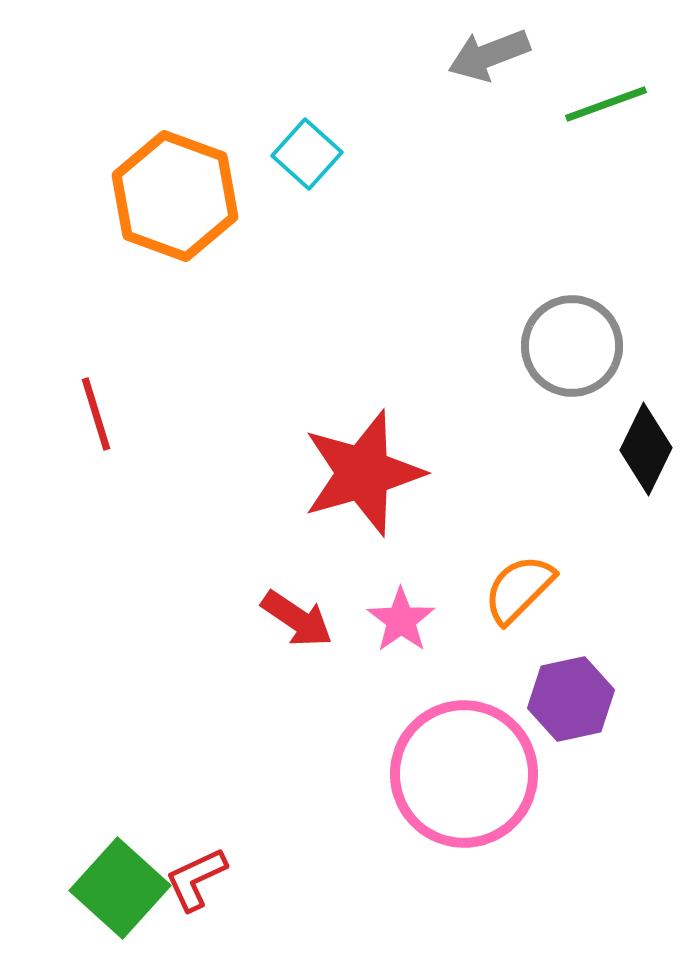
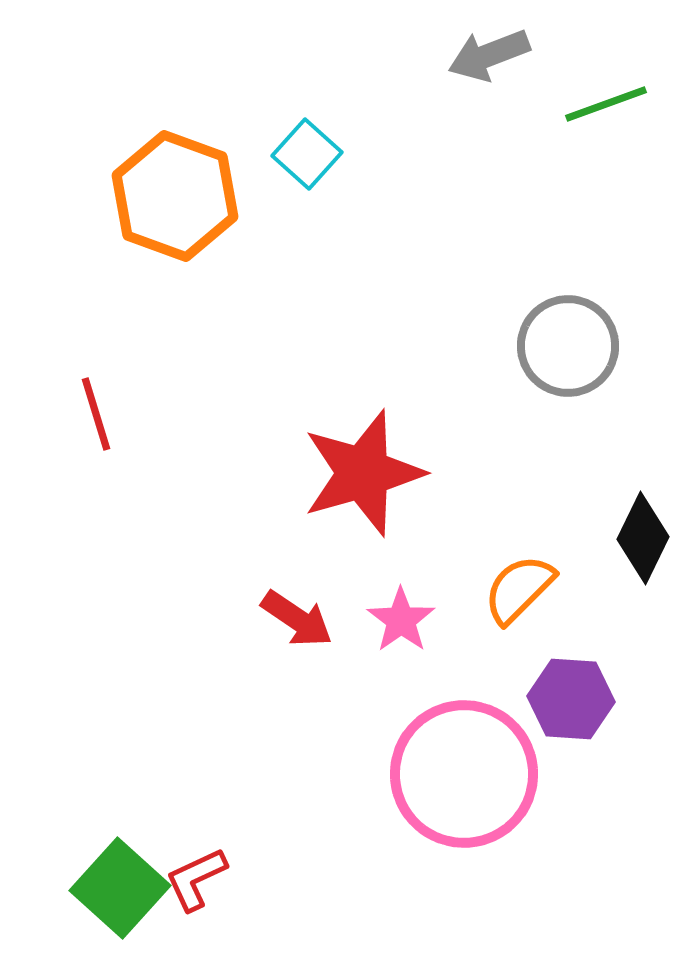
gray circle: moved 4 px left
black diamond: moved 3 px left, 89 px down
purple hexagon: rotated 16 degrees clockwise
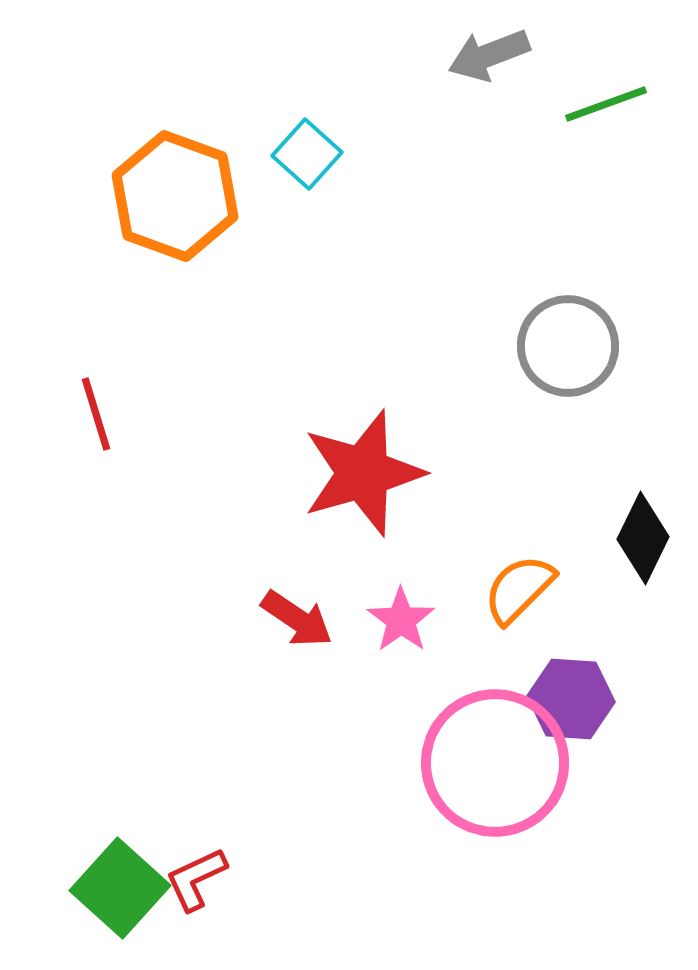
pink circle: moved 31 px right, 11 px up
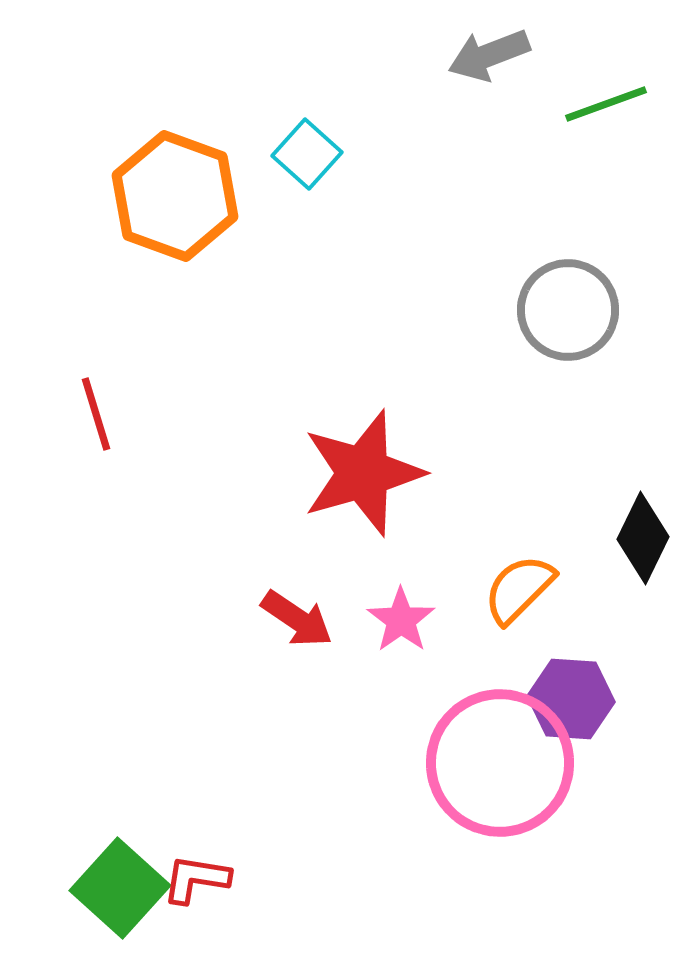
gray circle: moved 36 px up
pink circle: moved 5 px right
red L-shape: rotated 34 degrees clockwise
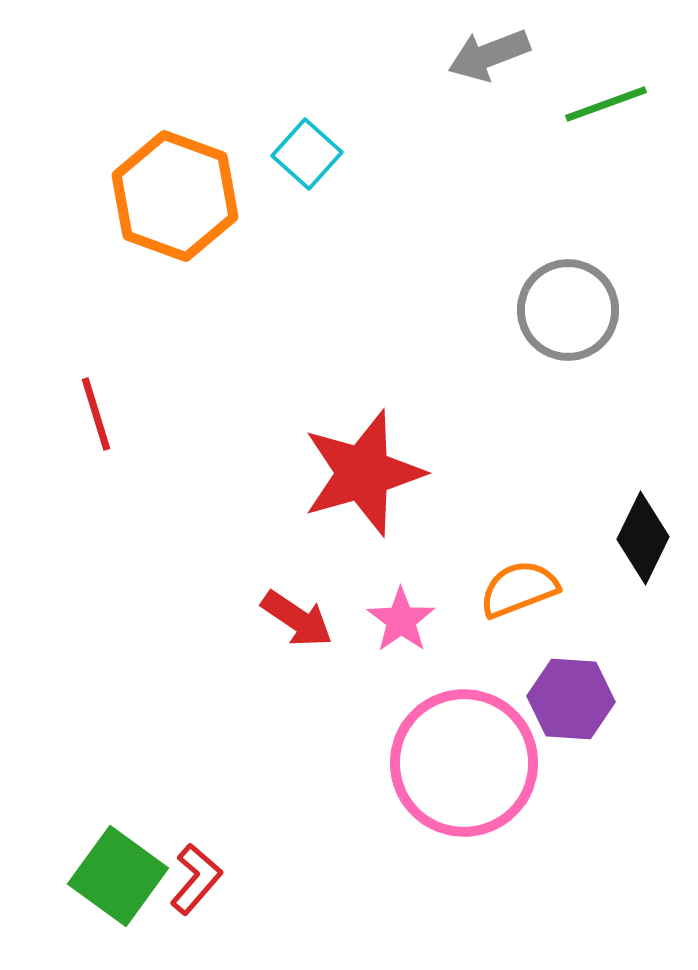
orange semicircle: rotated 24 degrees clockwise
pink circle: moved 36 px left
red L-shape: rotated 122 degrees clockwise
green square: moved 2 px left, 12 px up; rotated 6 degrees counterclockwise
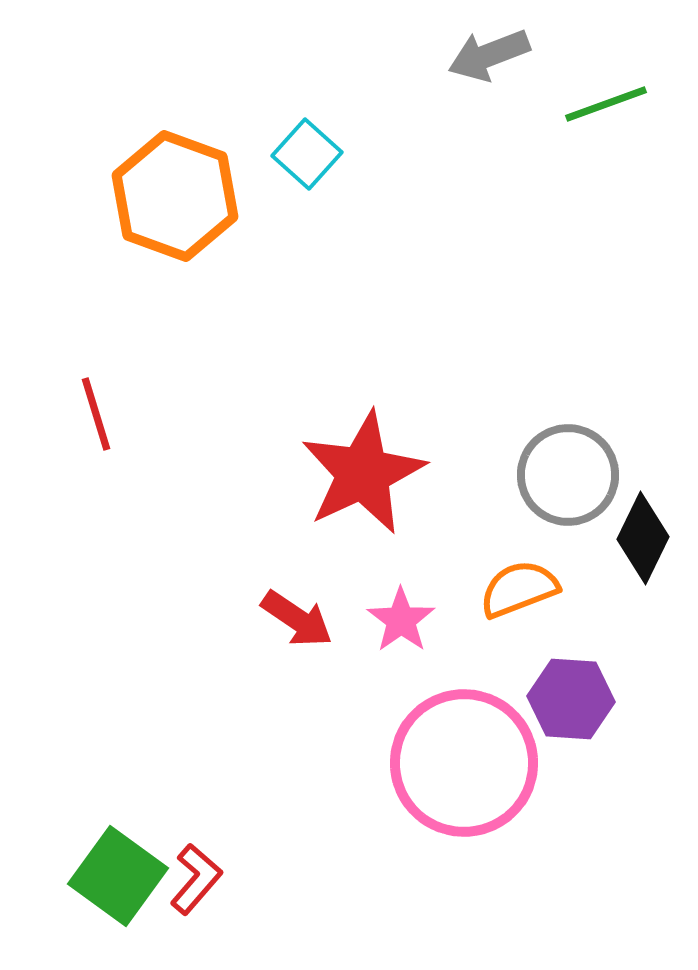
gray circle: moved 165 px down
red star: rotated 9 degrees counterclockwise
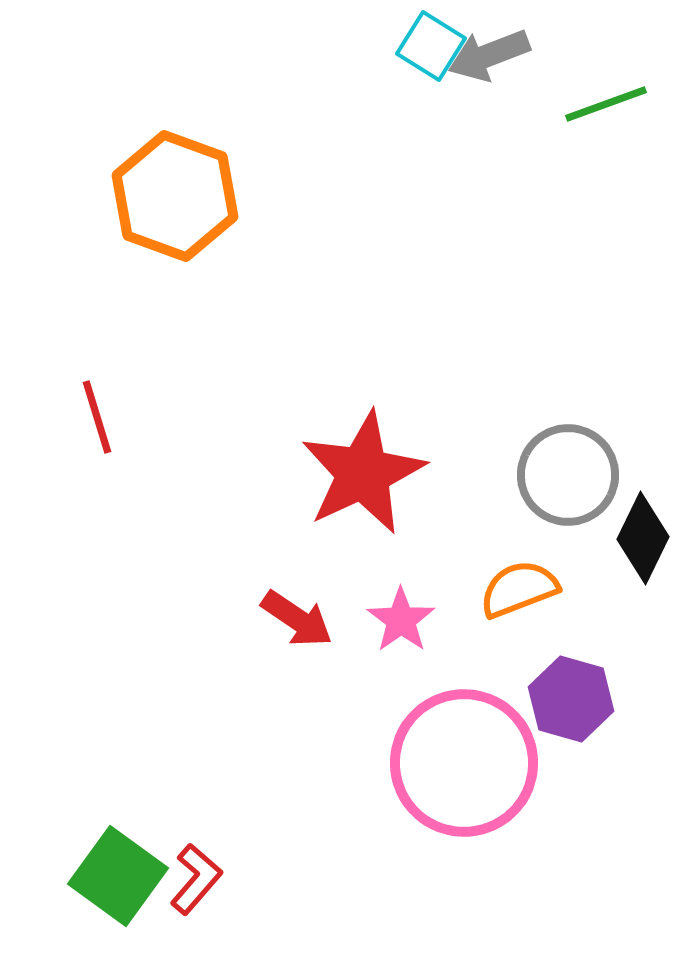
cyan square: moved 124 px right, 108 px up; rotated 10 degrees counterclockwise
red line: moved 1 px right, 3 px down
purple hexagon: rotated 12 degrees clockwise
